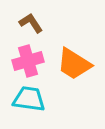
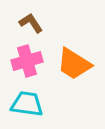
pink cross: moved 1 px left
cyan trapezoid: moved 2 px left, 5 px down
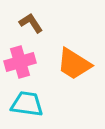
pink cross: moved 7 px left, 1 px down
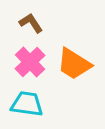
pink cross: moved 10 px right; rotated 28 degrees counterclockwise
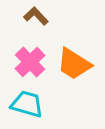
brown L-shape: moved 5 px right, 7 px up; rotated 10 degrees counterclockwise
cyan trapezoid: rotated 8 degrees clockwise
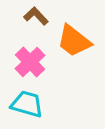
orange trapezoid: moved 23 px up; rotated 6 degrees clockwise
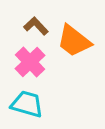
brown L-shape: moved 10 px down
